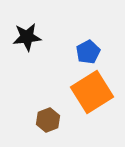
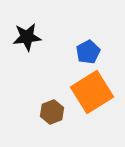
brown hexagon: moved 4 px right, 8 px up
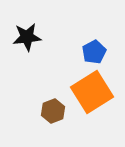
blue pentagon: moved 6 px right
brown hexagon: moved 1 px right, 1 px up
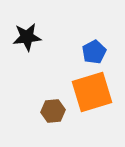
orange square: rotated 15 degrees clockwise
brown hexagon: rotated 15 degrees clockwise
